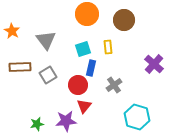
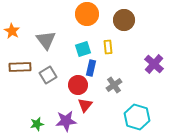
red triangle: moved 1 px right, 1 px up
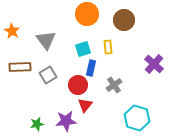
cyan hexagon: moved 1 px down
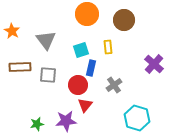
cyan square: moved 2 px left, 1 px down
gray square: rotated 36 degrees clockwise
